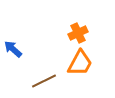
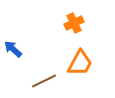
orange cross: moved 4 px left, 10 px up
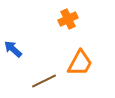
orange cross: moved 6 px left, 4 px up
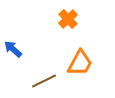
orange cross: rotated 18 degrees counterclockwise
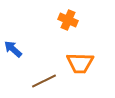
orange cross: moved 1 px down; rotated 24 degrees counterclockwise
orange trapezoid: rotated 64 degrees clockwise
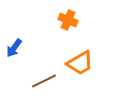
blue arrow: moved 1 px right, 1 px up; rotated 96 degrees counterclockwise
orange trapezoid: rotated 32 degrees counterclockwise
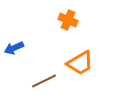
blue arrow: rotated 30 degrees clockwise
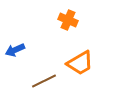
blue arrow: moved 1 px right, 2 px down
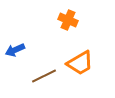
brown line: moved 5 px up
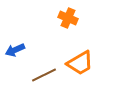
orange cross: moved 2 px up
brown line: moved 1 px up
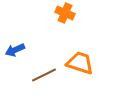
orange cross: moved 3 px left, 5 px up
orange trapezoid: rotated 132 degrees counterclockwise
